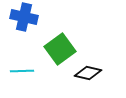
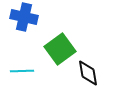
black diamond: rotated 68 degrees clockwise
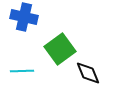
black diamond: rotated 12 degrees counterclockwise
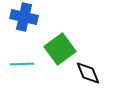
cyan line: moved 7 px up
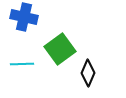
black diamond: rotated 44 degrees clockwise
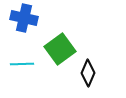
blue cross: moved 1 px down
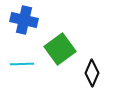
blue cross: moved 2 px down
black diamond: moved 4 px right
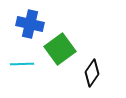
blue cross: moved 6 px right, 4 px down
black diamond: rotated 12 degrees clockwise
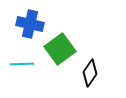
black diamond: moved 2 px left
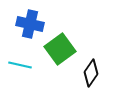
cyan line: moved 2 px left, 1 px down; rotated 15 degrees clockwise
black diamond: moved 1 px right
